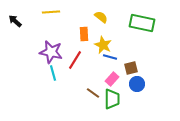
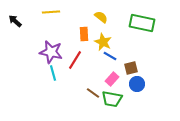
yellow star: moved 3 px up
blue line: moved 1 px up; rotated 16 degrees clockwise
green trapezoid: rotated 100 degrees clockwise
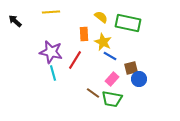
green rectangle: moved 14 px left
blue circle: moved 2 px right, 5 px up
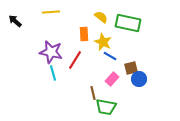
brown line: rotated 40 degrees clockwise
green trapezoid: moved 6 px left, 8 px down
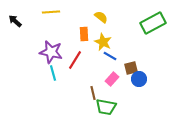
green rectangle: moved 25 px right; rotated 40 degrees counterclockwise
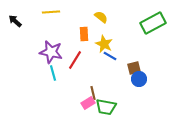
yellow star: moved 1 px right, 2 px down
brown square: moved 3 px right
pink rectangle: moved 24 px left, 24 px down; rotated 16 degrees clockwise
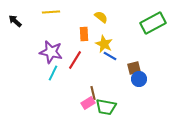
cyan line: rotated 42 degrees clockwise
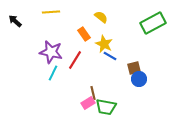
orange rectangle: rotated 32 degrees counterclockwise
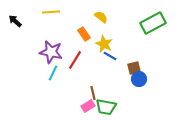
pink rectangle: moved 3 px down
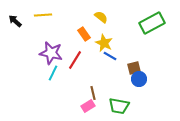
yellow line: moved 8 px left, 3 px down
green rectangle: moved 1 px left
yellow star: moved 1 px up
purple star: moved 1 px down
green trapezoid: moved 13 px right, 1 px up
